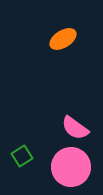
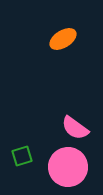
green square: rotated 15 degrees clockwise
pink circle: moved 3 px left
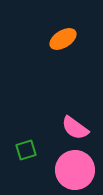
green square: moved 4 px right, 6 px up
pink circle: moved 7 px right, 3 px down
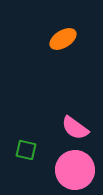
green square: rotated 30 degrees clockwise
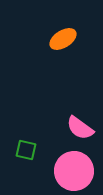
pink semicircle: moved 5 px right
pink circle: moved 1 px left, 1 px down
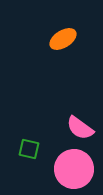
green square: moved 3 px right, 1 px up
pink circle: moved 2 px up
